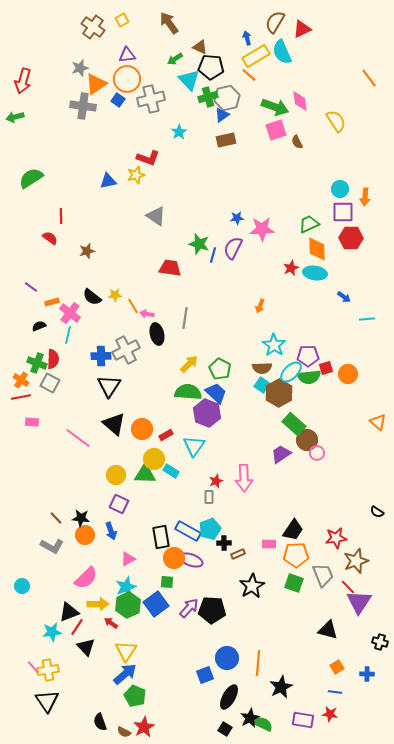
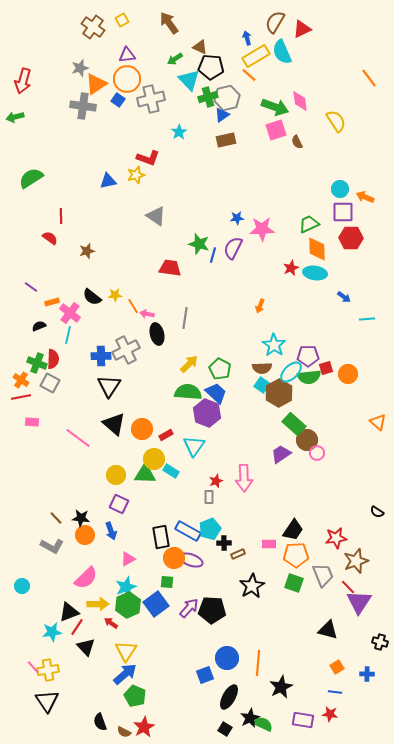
orange arrow at (365, 197): rotated 108 degrees clockwise
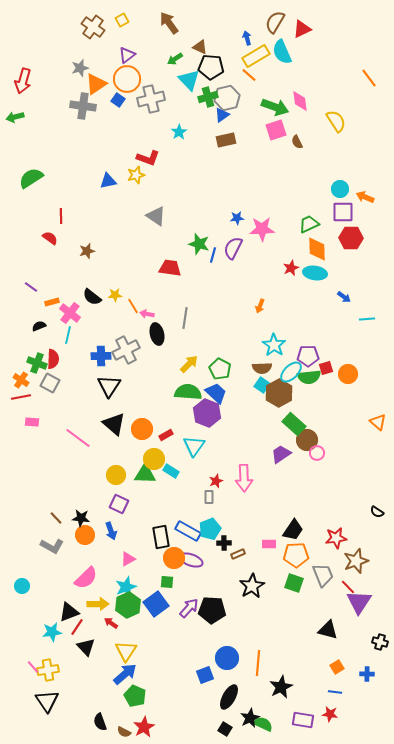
purple triangle at (127, 55): rotated 30 degrees counterclockwise
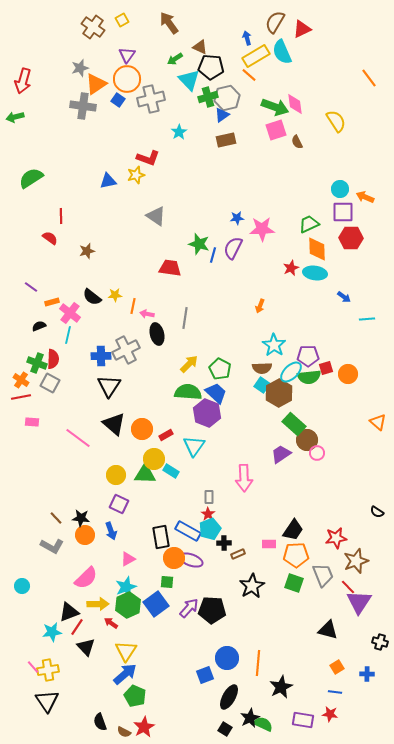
purple triangle at (127, 55): rotated 18 degrees counterclockwise
pink diamond at (300, 101): moved 5 px left, 3 px down
orange line at (133, 306): rotated 42 degrees clockwise
red star at (216, 481): moved 8 px left, 33 px down; rotated 16 degrees counterclockwise
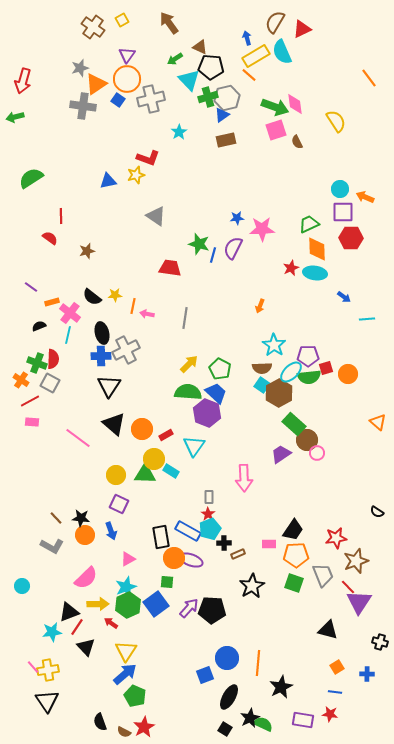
black ellipse at (157, 334): moved 55 px left, 1 px up
red line at (21, 397): moved 9 px right, 4 px down; rotated 18 degrees counterclockwise
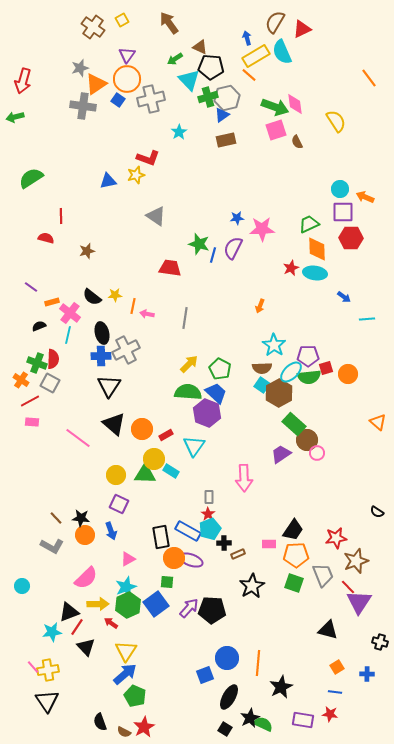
red semicircle at (50, 238): moved 4 px left; rotated 21 degrees counterclockwise
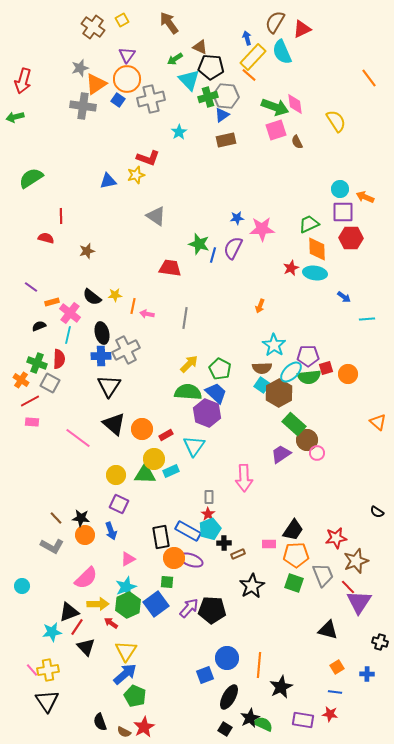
yellow rectangle at (256, 56): moved 3 px left, 1 px down; rotated 16 degrees counterclockwise
gray hexagon at (227, 98): moved 1 px left, 2 px up; rotated 20 degrees clockwise
red semicircle at (53, 359): moved 6 px right
cyan rectangle at (171, 471): rotated 56 degrees counterclockwise
orange line at (258, 663): moved 1 px right, 2 px down
pink line at (33, 667): moved 1 px left, 3 px down
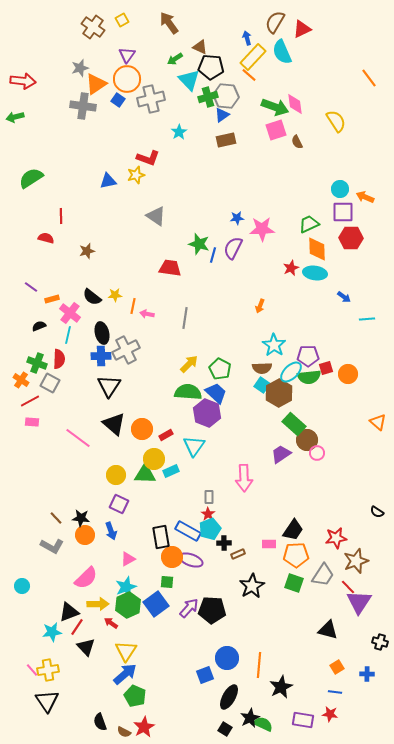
red arrow at (23, 81): rotated 100 degrees counterclockwise
orange rectangle at (52, 302): moved 3 px up
orange circle at (174, 558): moved 2 px left, 1 px up
gray trapezoid at (323, 575): rotated 55 degrees clockwise
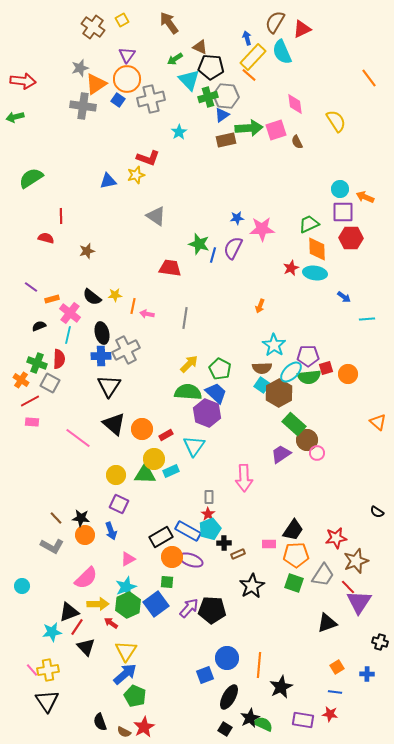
green arrow at (275, 107): moved 26 px left, 21 px down; rotated 24 degrees counterclockwise
black rectangle at (161, 537): rotated 70 degrees clockwise
black triangle at (328, 630): moved 1 px left, 7 px up; rotated 35 degrees counterclockwise
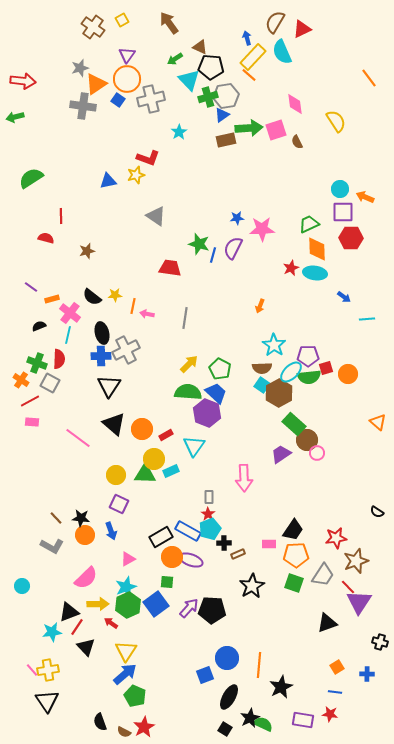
gray hexagon at (226, 96): rotated 15 degrees counterclockwise
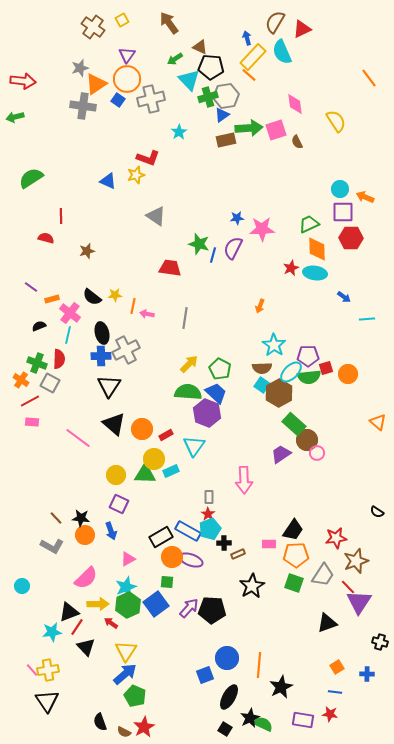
blue triangle at (108, 181): rotated 36 degrees clockwise
pink arrow at (244, 478): moved 2 px down
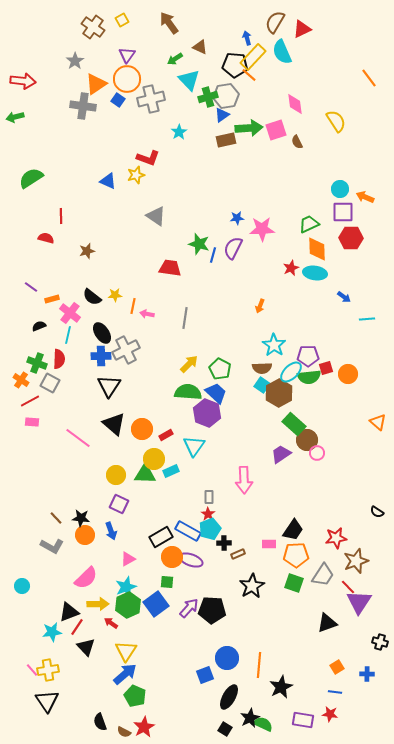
black pentagon at (211, 67): moved 24 px right, 2 px up
gray star at (80, 68): moved 5 px left, 7 px up; rotated 18 degrees counterclockwise
black ellipse at (102, 333): rotated 20 degrees counterclockwise
